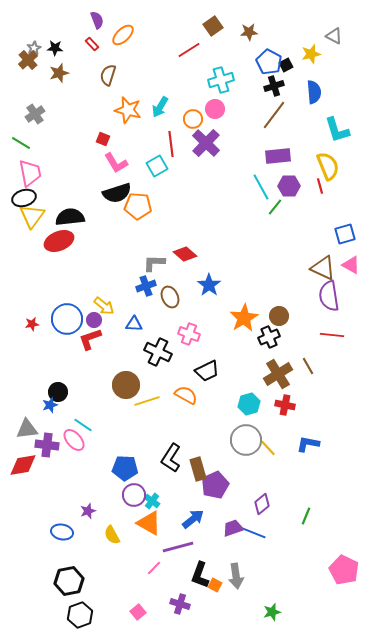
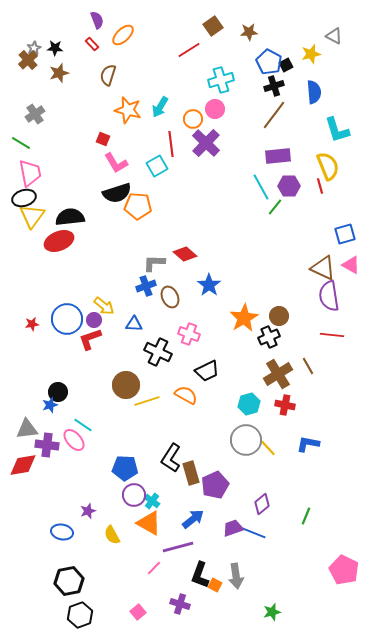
brown rectangle at (198, 469): moved 7 px left, 4 px down
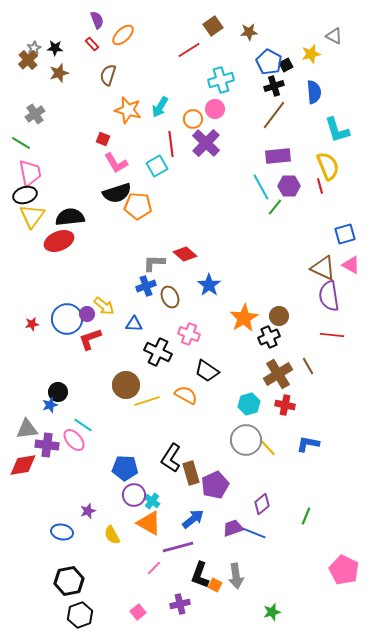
black ellipse at (24, 198): moved 1 px right, 3 px up
purple circle at (94, 320): moved 7 px left, 6 px up
black trapezoid at (207, 371): rotated 60 degrees clockwise
purple cross at (180, 604): rotated 30 degrees counterclockwise
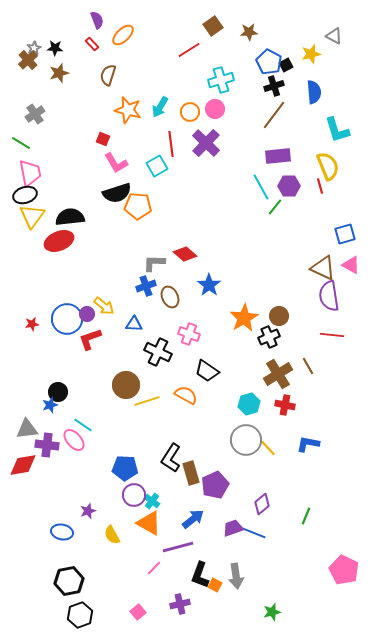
orange circle at (193, 119): moved 3 px left, 7 px up
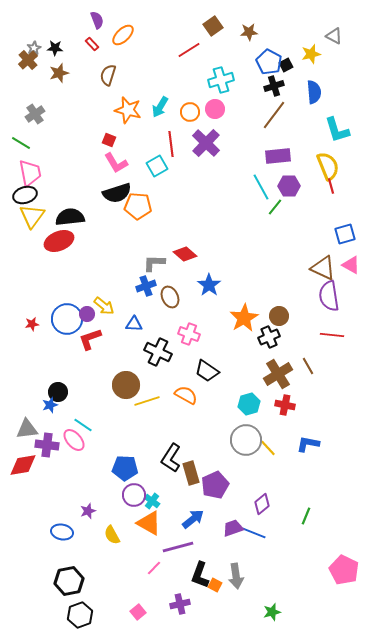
red square at (103, 139): moved 6 px right, 1 px down
red line at (320, 186): moved 11 px right
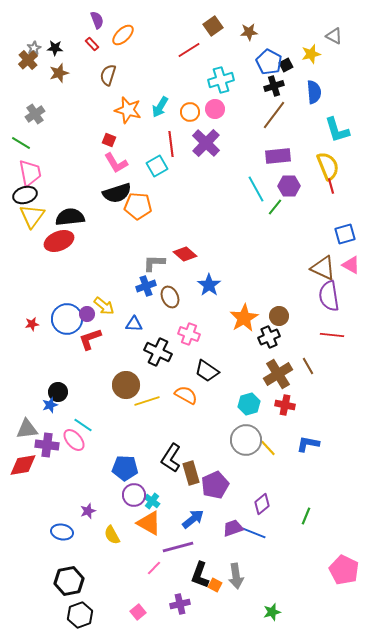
cyan line at (261, 187): moved 5 px left, 2 px down
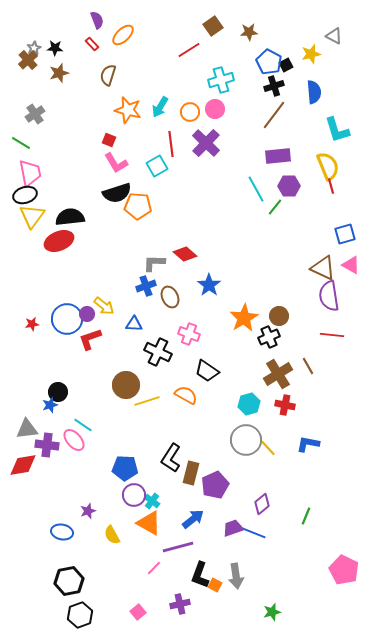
brown rectangle at (191, 473): rotated 30 degrees clockwise
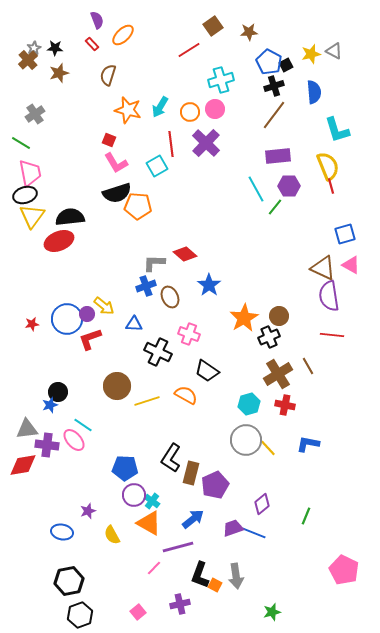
gray triangle at (334, 36): moved 15 px down
brown circle at (126, 385): moved 9 px left, 1 px down
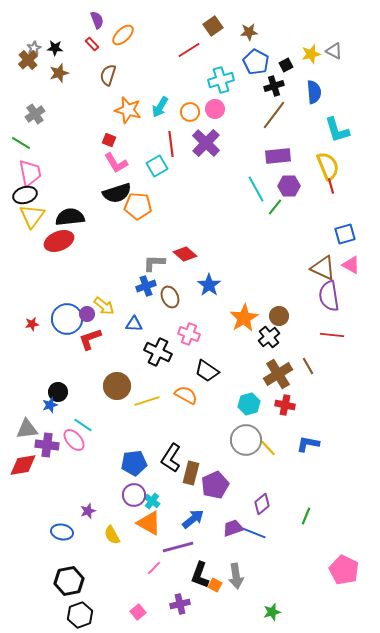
blue pentagon at (269, 62): moved 13 px left
black cross at (269, 337): rotated 15 degrees counterclockwise
blue pentagon at (125, 468): moved 9 px right, 5 px up; rotated 10 degrees counterclockwise
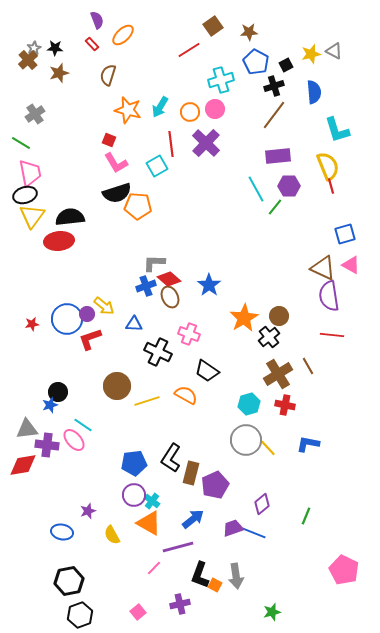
red ellipse at (59, 241): rotated 16 degrees clockwise
red diamond at (185, 254): moved 16 px left, 25 px down
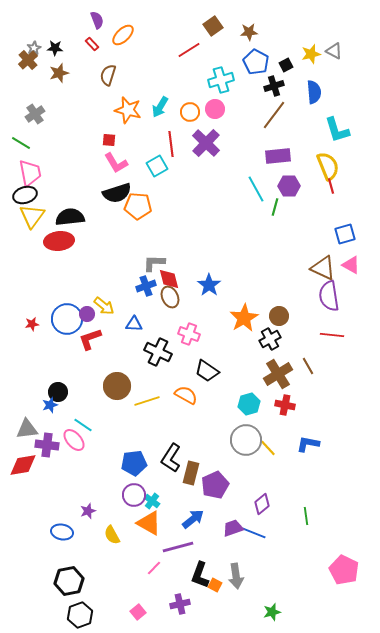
red square at (109, 140): rotated 16 degrees counterclockwise
green line at (275, 207): rotated 24 degrees counterclockwise
red diamond at (169, 279): rotated 35 degrees clockwise
black cross at (269, 337): moved 1 px right, 2 px down; rotated 10 degrees clockwise
green line at (306, 516): rotated 30 degrees counterclockwise
